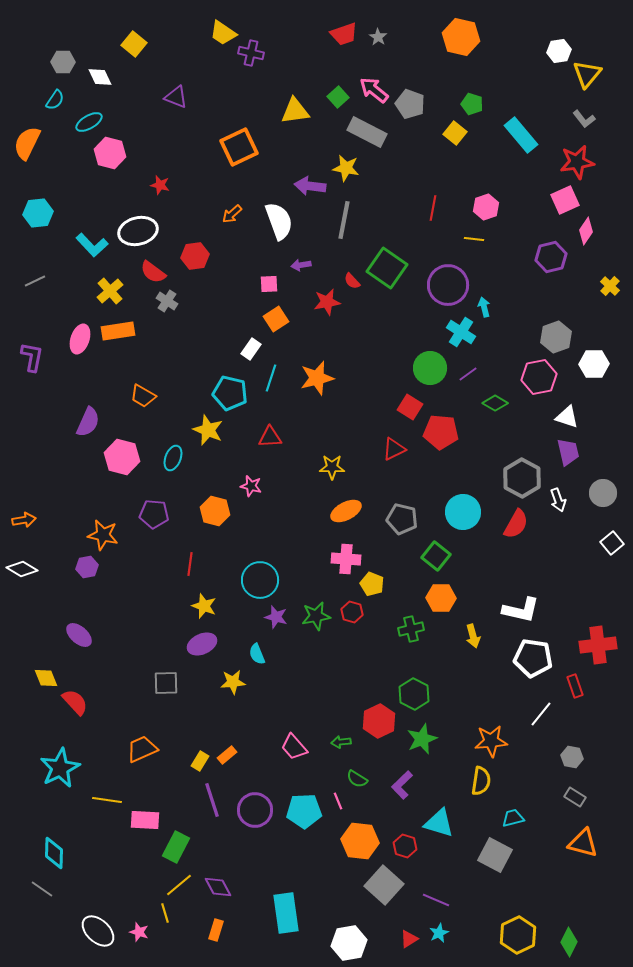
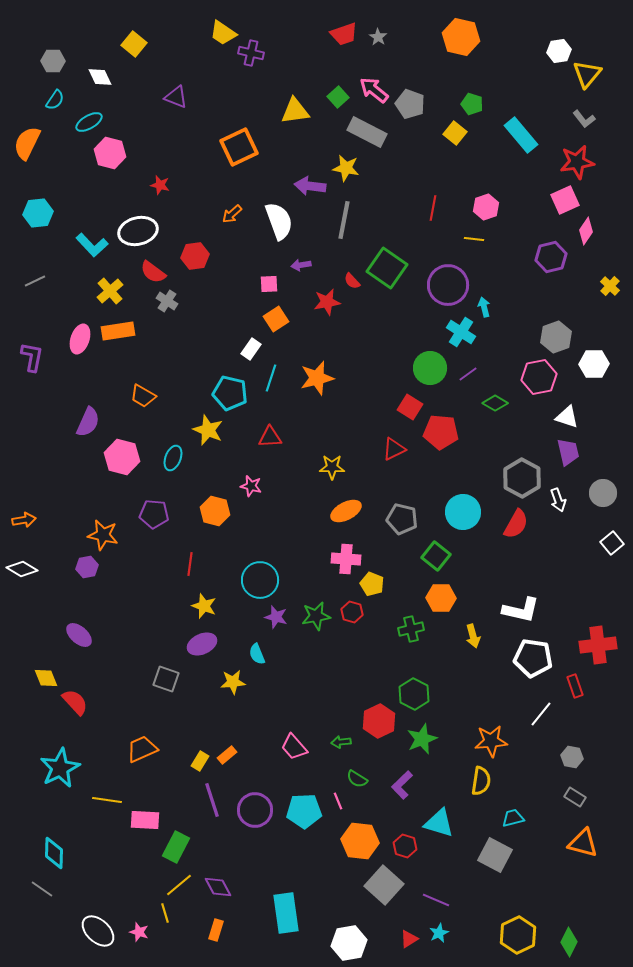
gray hexagon at (63, 62): moved 10 px left, 1 px up
gray square at (166, 683): moved 4 px up; rotated 20 degrees clockwise
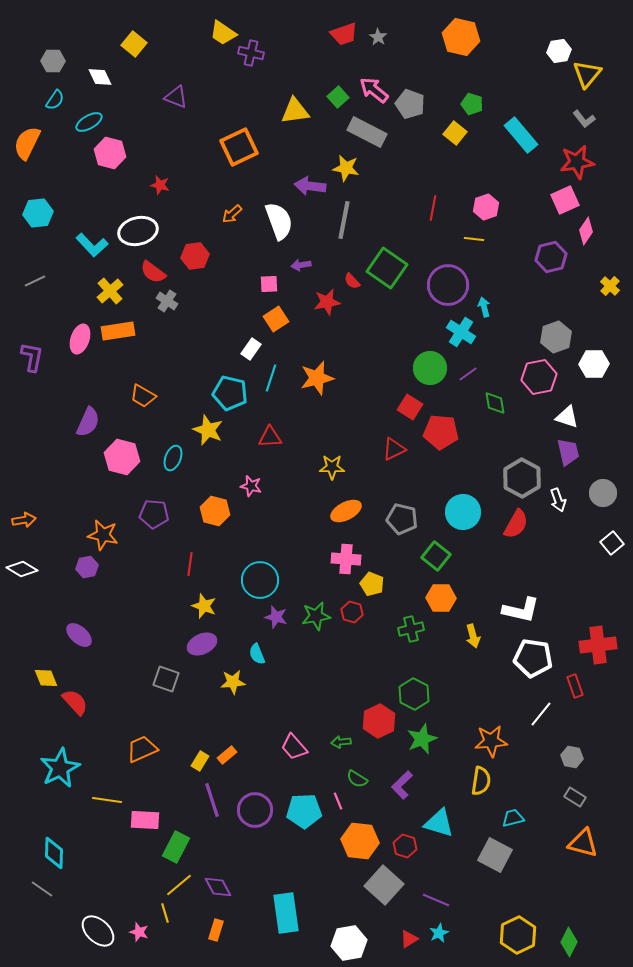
green diamond at (495, 403): rotated 50 degrees clockwise
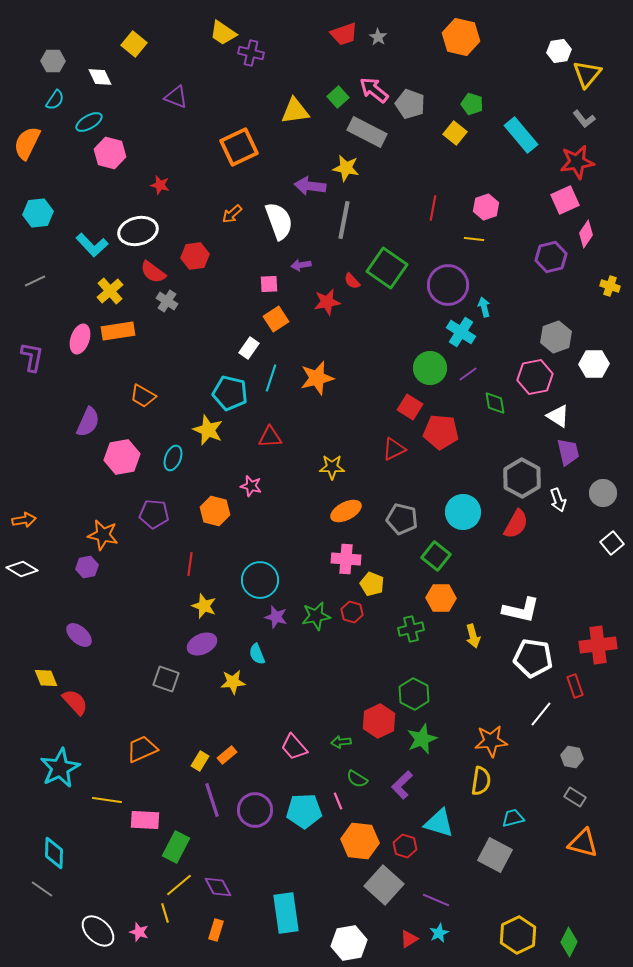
pink diamond at (586, 231): moved 3 px down
yellow cross at (610, 286): rotated 24 degrees counterclockwise
white rectangle at (251, 349): moved 2 px left, 1 px up
pink hexagon at (539, 377): moved 4 px left
white triangle at (567, 417): moved 9 px left, 1 px up; rotated 15 degrees clockwise
pink hexagon at (122, 457): rotated 24 degrees counterclockwise
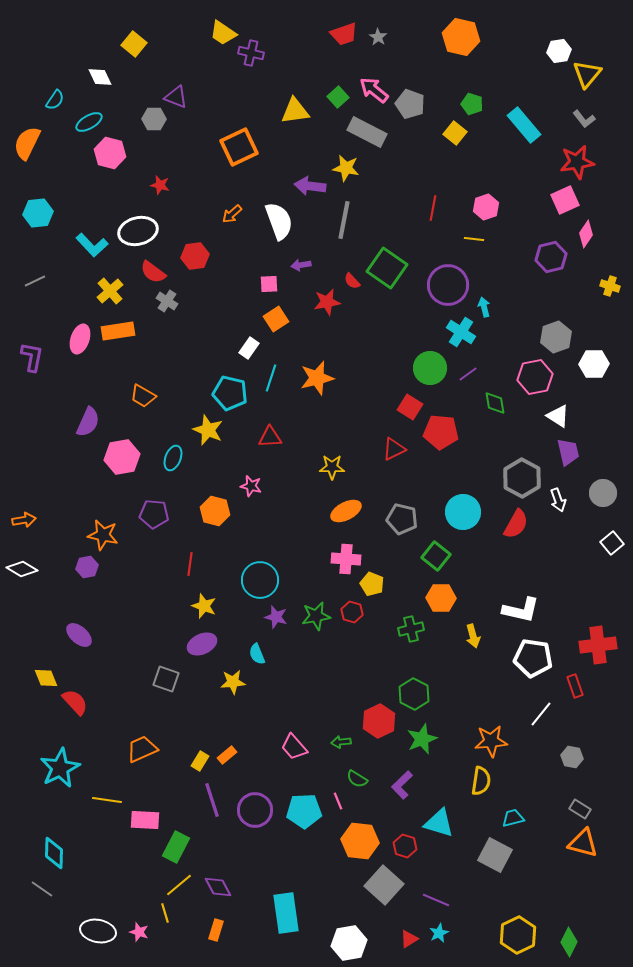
gray hexagon at (53, 61): moved 101 px right, 58 px down
cyan rectangle at (521, 135): moved 3 px right, 10 px up
gray rectangle at (575, 797): moved 5 px right, 12 px down
white ellipse at (98, 931): rotated 32 degrees counterclockwise
